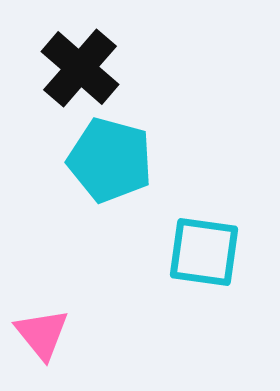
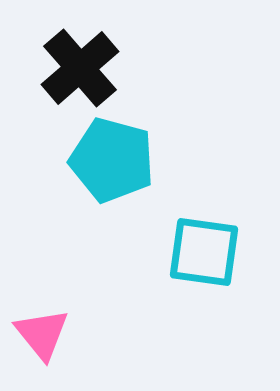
black cross: rotated 8 degrees clockwise
cyan pentagon: moved 2 px right
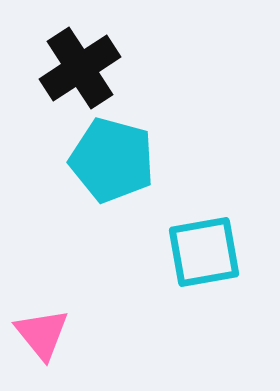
black cross: rotated 8 degrees clockwise
cyan square: rotated 18 degrees counterclockwise
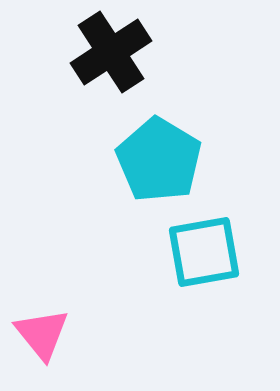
black cross: moved 31 px right, 16 px up
cyan pentagon: moved 47 px right; rotated 16 degrees clockwise
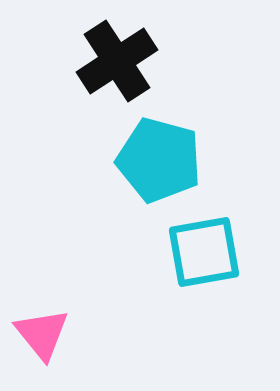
black cross: moved 6 px right, 9 px down
cyan pentagon: rotated 16 degrees counterclockwise
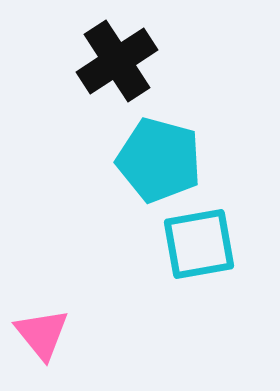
cyan square: moved 5 px left, 8 px up
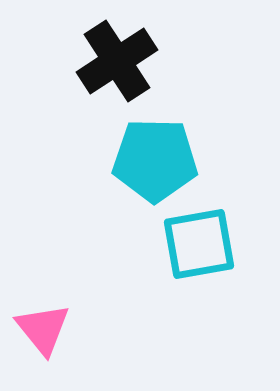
cyan pentagon: moved 4 px left; rotated 14 degrees counterclockwise
pink triangle: moved 1 px right, 5 px up
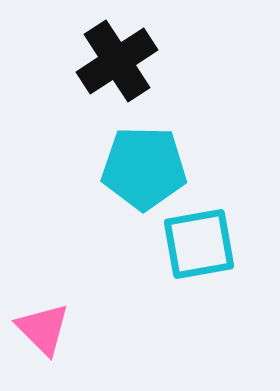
cyan pentagon: moved 11 px left, 8 px down
pink triangle: rotated 6 degrees counterclockwise
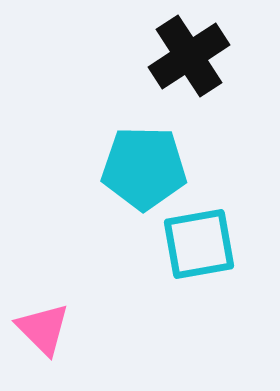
black cross: moved 72 px right, 5 px up
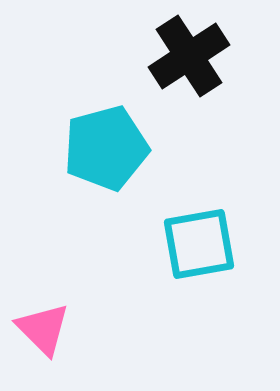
cyan pentagon: moved 38 px left, 20 px up; rotated 16 degrees counterclockwise
